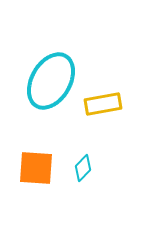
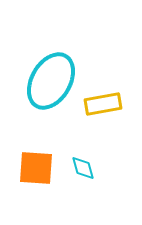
cyan diamond: rotated 60 degrees counterclockwise
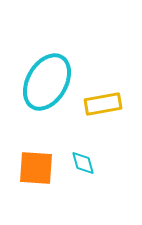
cyan ellipse: moved 4 px left, 1 px down
cyan diamond: moved 5 px up
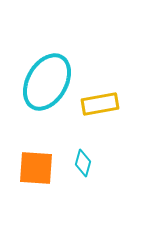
yellow rectangle: moved 3 px left
cyan diamond: rotated 32 degrees clockwise
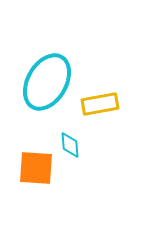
cyan diamond: moved 13 px left, 18 px up; rotated 20 degrees counterclockwise
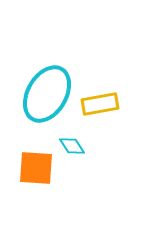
cyan ellipse: moved 12 px down
cyan diamond: moved 2 px right, 1 px down; rotated 28 degrees counterclockwise
